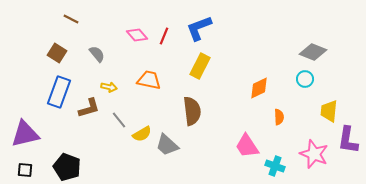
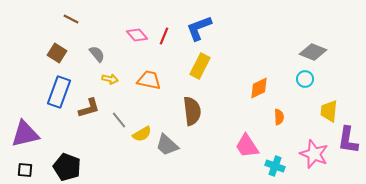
yellow arrow: moved 1 px right, 8 px up
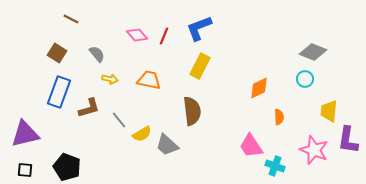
pink trapezoid: moved 4 px right
pink star: moved 4 px up
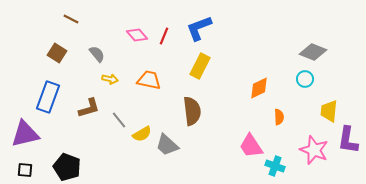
blue rectangle: moved 11 px left, 5 px down
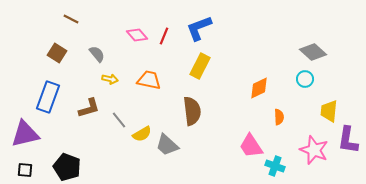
gray diamond: rotated 20 degrees clockwise
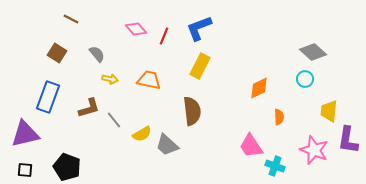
pink diamond: moved 1 px left, 6 px up
gray line: moved 5 px left
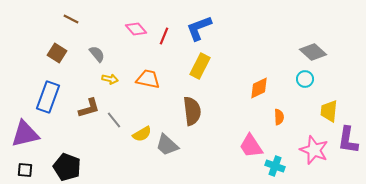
orange trapezoid: moved 1 px left, 1 px up
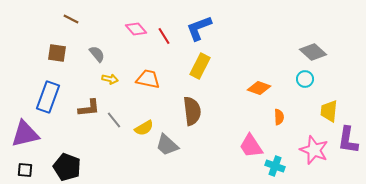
red line: rotated 54 degrees counterclockwise
brown square: rotated 24 degrees counterclockwise
orange diamond: rotated 45 degrees clockwise
brown L-shape: rotated 10 degrees clockwise
yellow semicircle: moved 2 px right, 6 px up
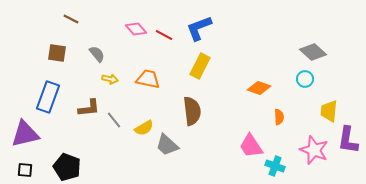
red line: moved 1 px up; rotated 30 degrees counterclockwise
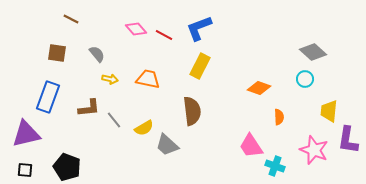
purple triangle: moved 1 px right
